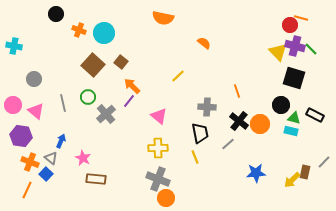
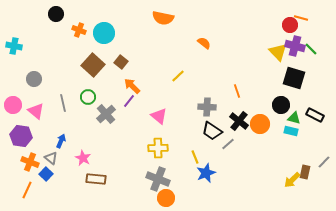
black trapezoid at (200, 133): moved 12 px right, 2 px up; rotated 135 degrees clockwise
blue star at (256, 173): moved 50 px left; rotated 18 degrees counterclockwise
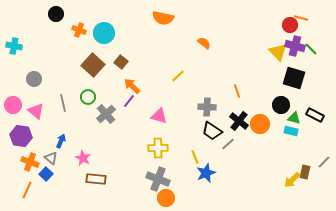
pink triangle at (159, 116): rotated 24 degrees counterclockwise
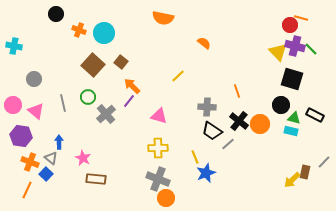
black square at (294, 78): moved 2 px left, 1 px down
blue arrow at (61, 141): moved 2 px left, 1 px down; rotated 24 degrees counterclockwise
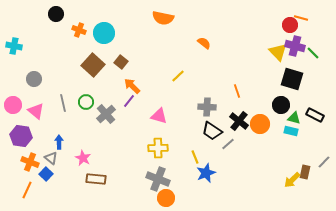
green line at (311, 49): moved 2 px right, 4 px down
green circle at (88, 97): moved 2 px left, 5 px down
